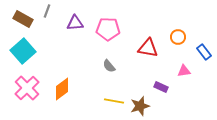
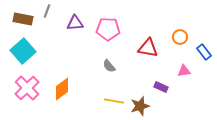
brown rectangle: rotated 18 degrees counterclockwise
orange circle: moved 2 px right
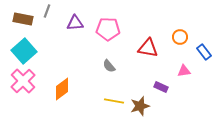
cyan square: moved 1 px right
pink cross: moved 4 px left, 7 px up
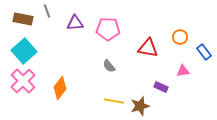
gray line: rotated 40 degrees counterclockwise
pink triangle: moved 1 px left
orange diamond: moved 2 px left, 1 px up; rotated 15 degrees counterclockwise
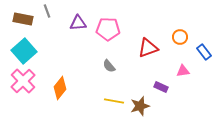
purple triangle: moved 3 px right
red triangle: rotated 30 degrees counterclockwise
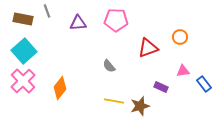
pink pentagon: moved 8 px right, 9 px up
blue rectangle: moved 32 px down
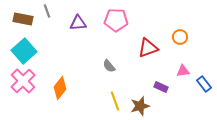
yellow line: moved 1 px right; rotated 60 degrees clockwise
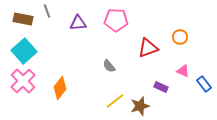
pink triangle: rotated 32 degrees clockwise
yellow line: rotated 72 degrees clockwise
